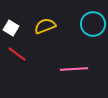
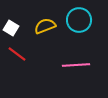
cyan circle: moved 14 px left, 4 px up
pink line: moved 2 px right, 4 px up
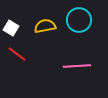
yellow semicircle: rotated 10 degrees clockwise
pink line: moved 1 px right, 1 px down
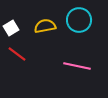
white square: rotated 28 degrees clockwise
pink line: rotated 16 degrees clockwise
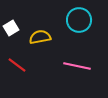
yellow semicircle: moved 5 px left, 11 px down
red line: moved 11 px down
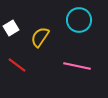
yellow semicircle: rotated 45 degrees counterclockwise
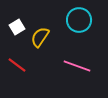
white square: moved 6 px right, 1 px up
pink line: rotated 8 degrees clockwise
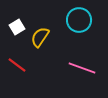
pink line: moved 5 px right, 2 px down
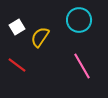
pink line: moved 2 px up; rotated 40 degrees clockwise
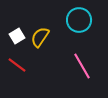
white square: moved 9 px down
